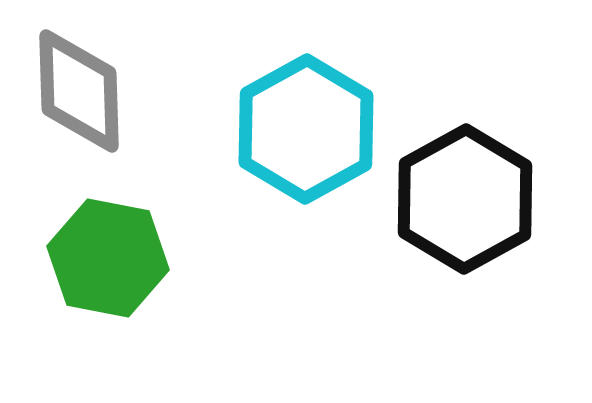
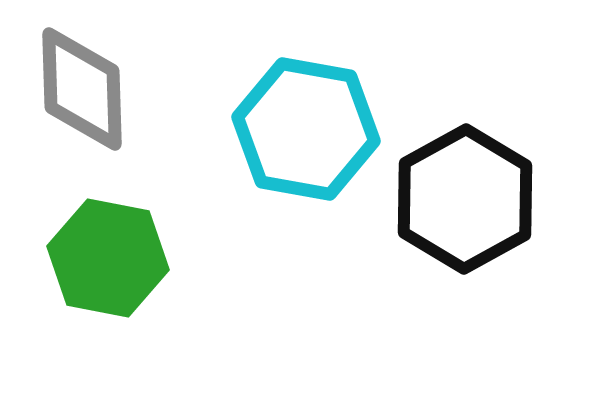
gray diamond: moved 3 px right, 2 px up
cyan hexagon: rotated 21 degrees counterclockwise
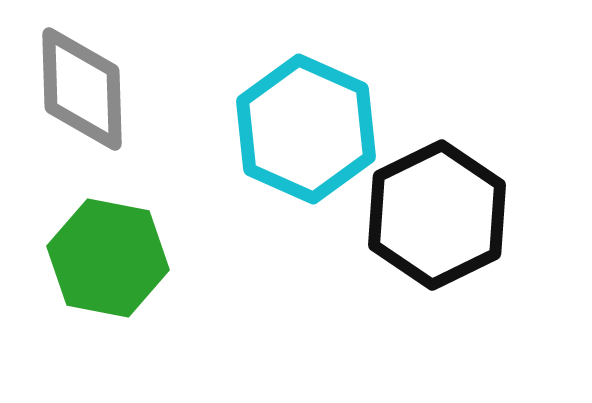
cyan hexagon: rotated 14 degrees clockwise
black hexagon: moved 28 px left, 16 px down; rotated 3 degrees clockwise
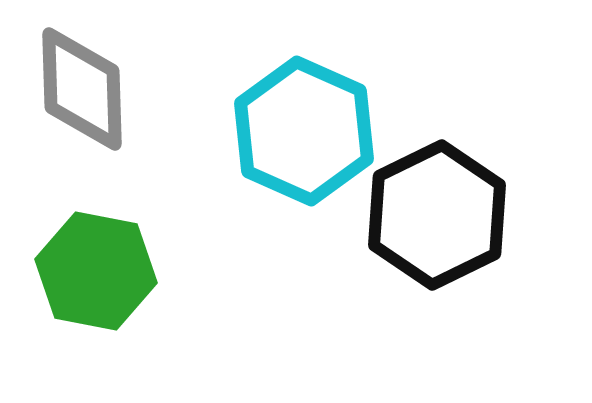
cyan hexagon: moved 2 px left, 2 px down
green hexagon: moved 12 px left, 13 px down
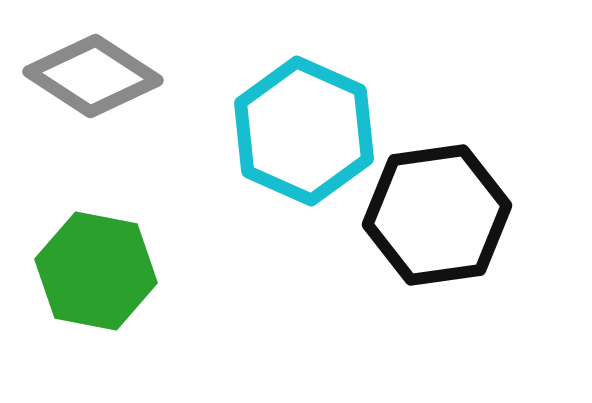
gray diamond: moved 11 px right, 13 px up; rotated 55 degrees counterclockwise
black hexagon: rotated 18 degrees clockwise
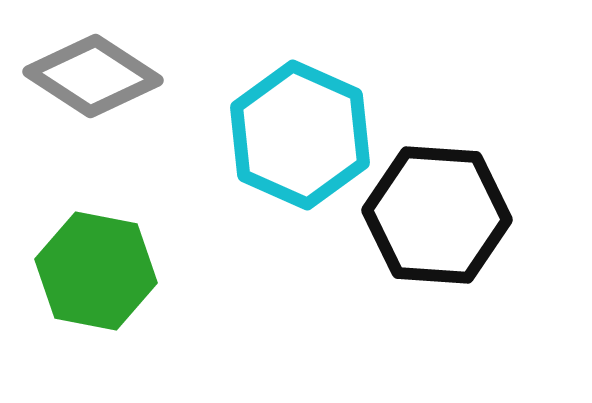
cyan hexagon: moved 4 px left, 4 px down
black hexagon: rotated 12 degrees clockwise
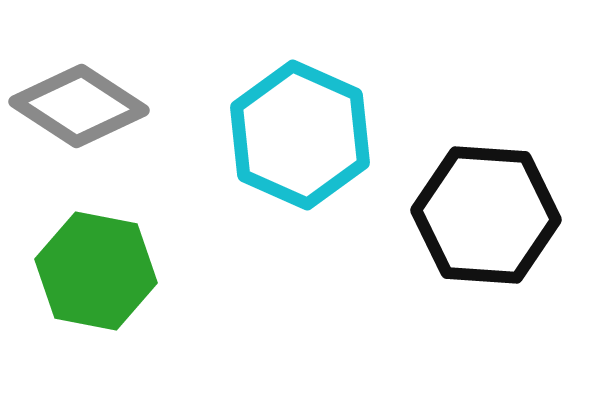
gray diamond: moved 14 px left, 30 px down
black hexagon: moved 49 px right
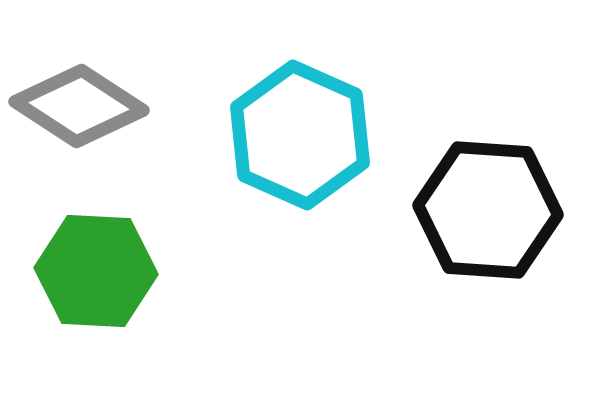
black hexagon: moved 2 px right, 5 px up
green hexagon: rotated 8 degrees counterclockwise
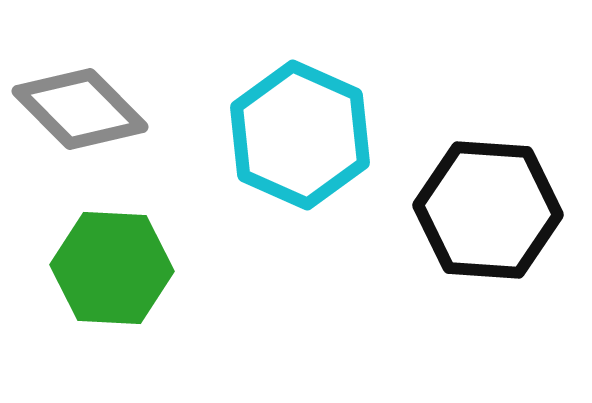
gray diamond: moved 1 px right, 3 px down; rotated 12 degrees clockwise
green hexagon: moved 16 px right, 3 px up
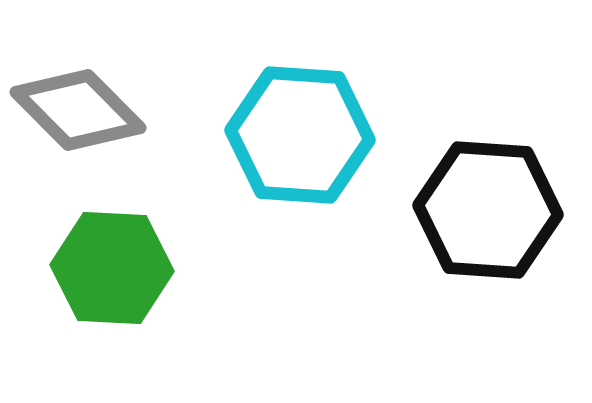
gray diamond: moved 2 px left, 1 px down
cyan hexagon: rotated 20 degrees counterclockwise
